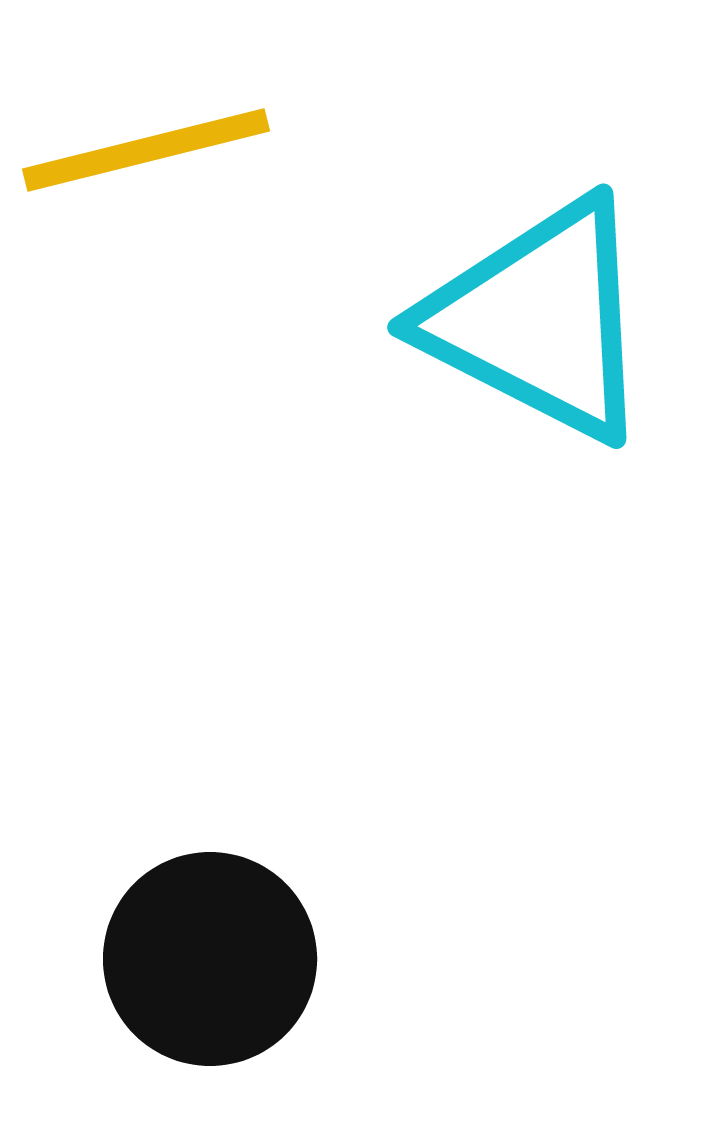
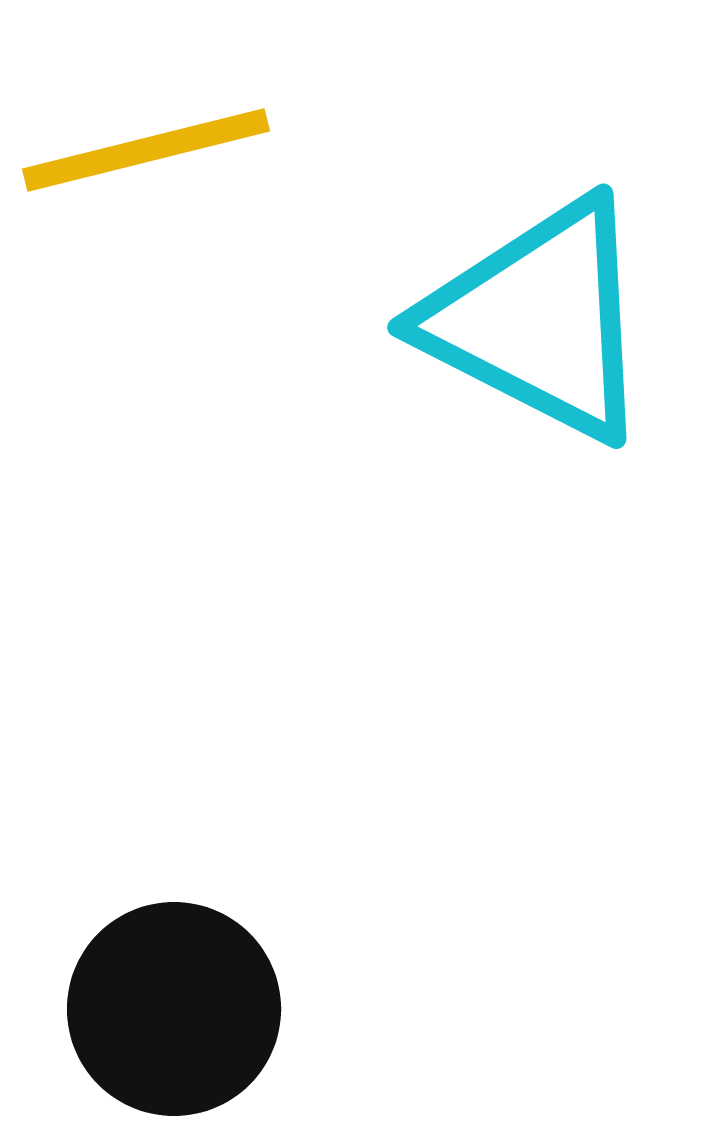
black circle: moved 36 px left, 50 px down
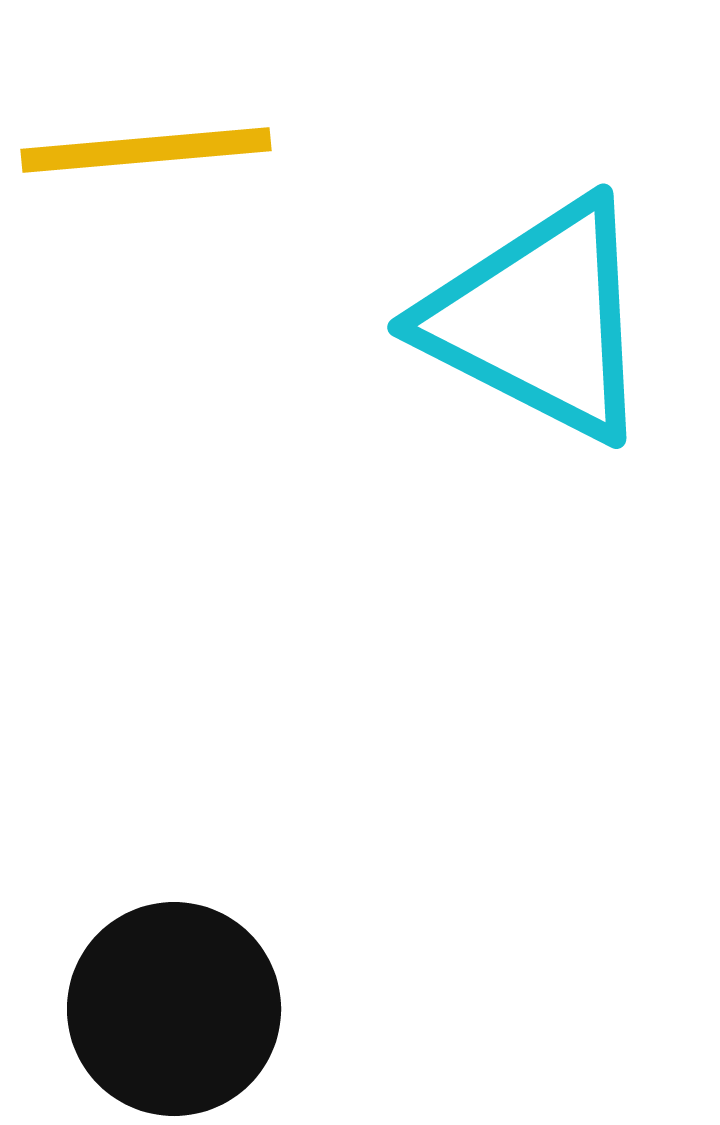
yellow line: rotated 9 degrees clockwise
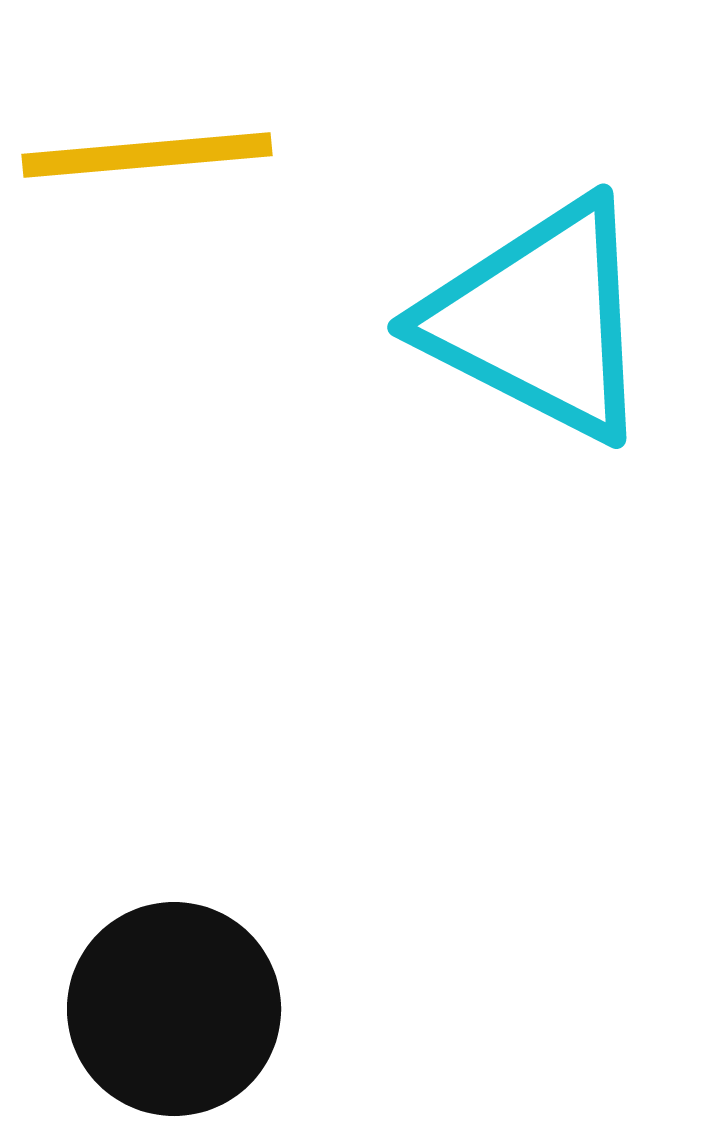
yellow line: moved 1 px right, 5 px down
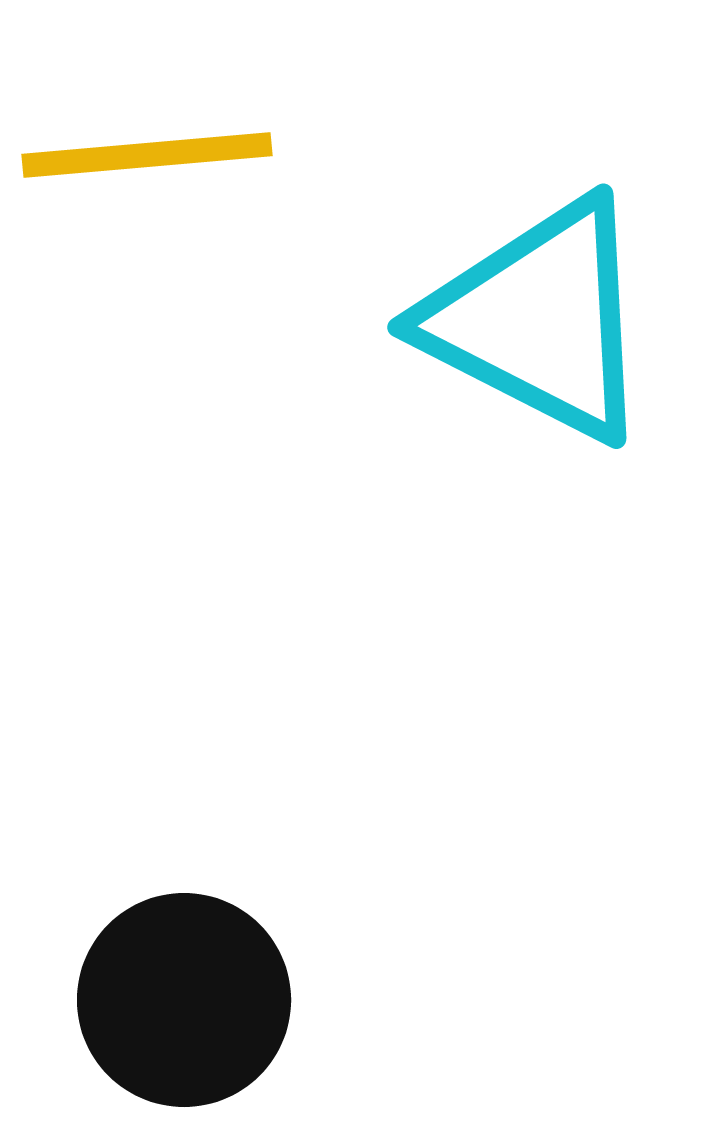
black circle: moved 10 px right, 9 px up
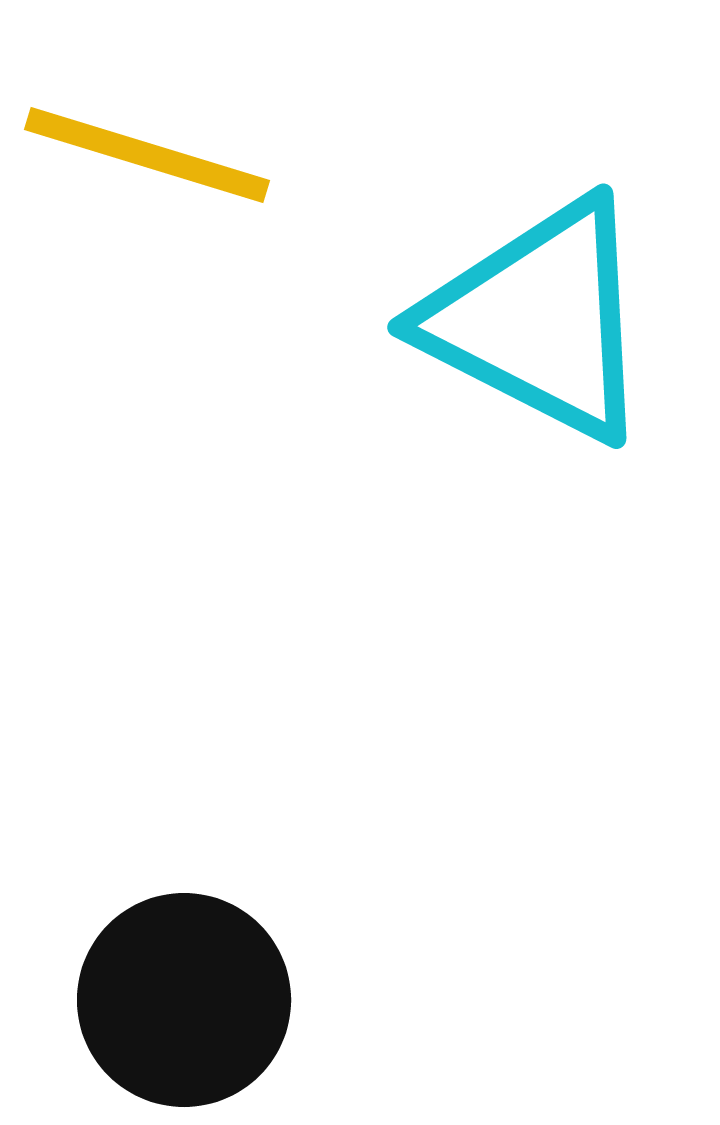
yellow line: rotated 22 degrees clockwise
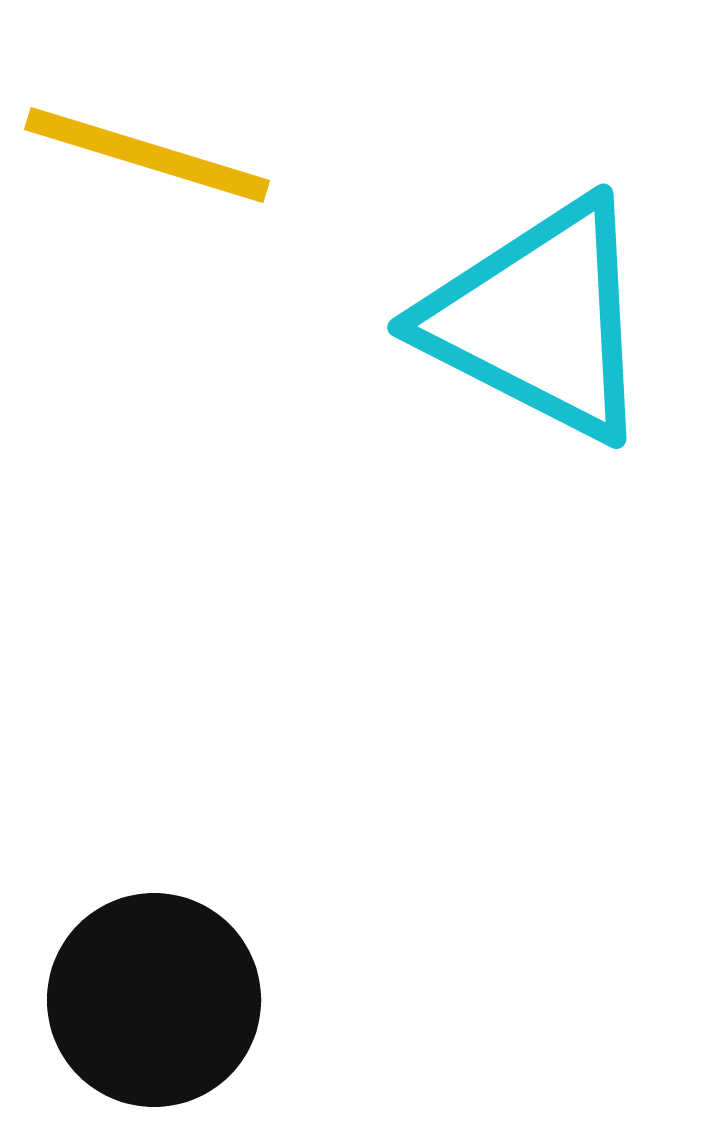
black circle: moved 30 px left
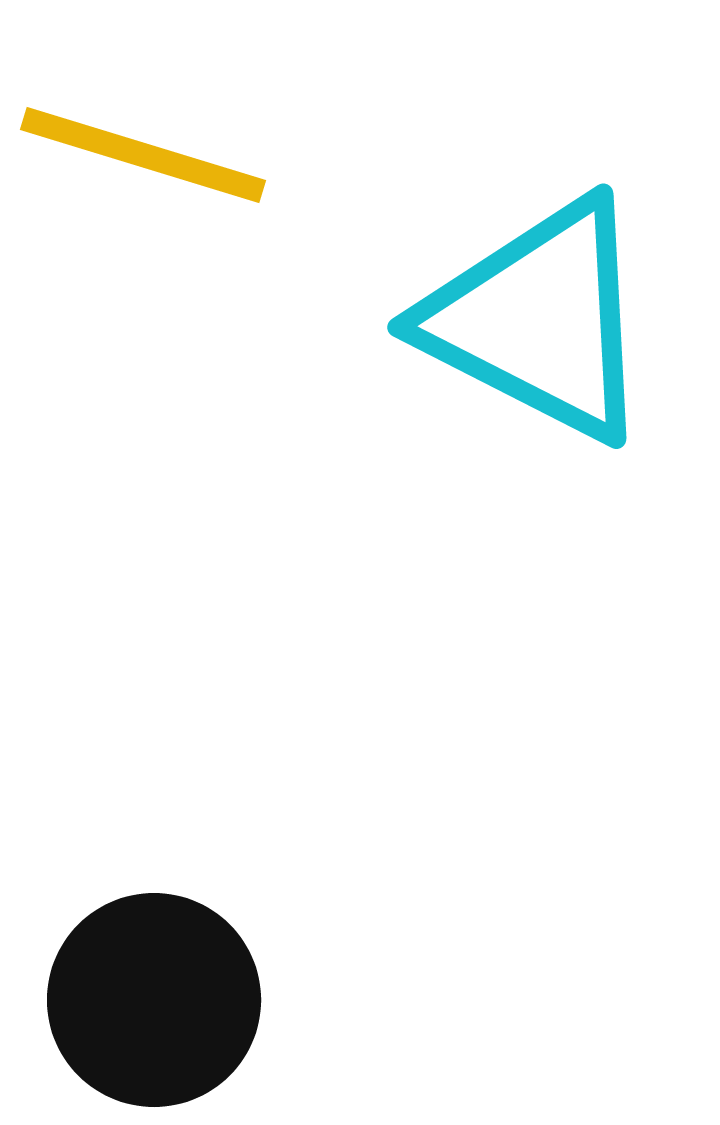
yellow line: moved 4 px left
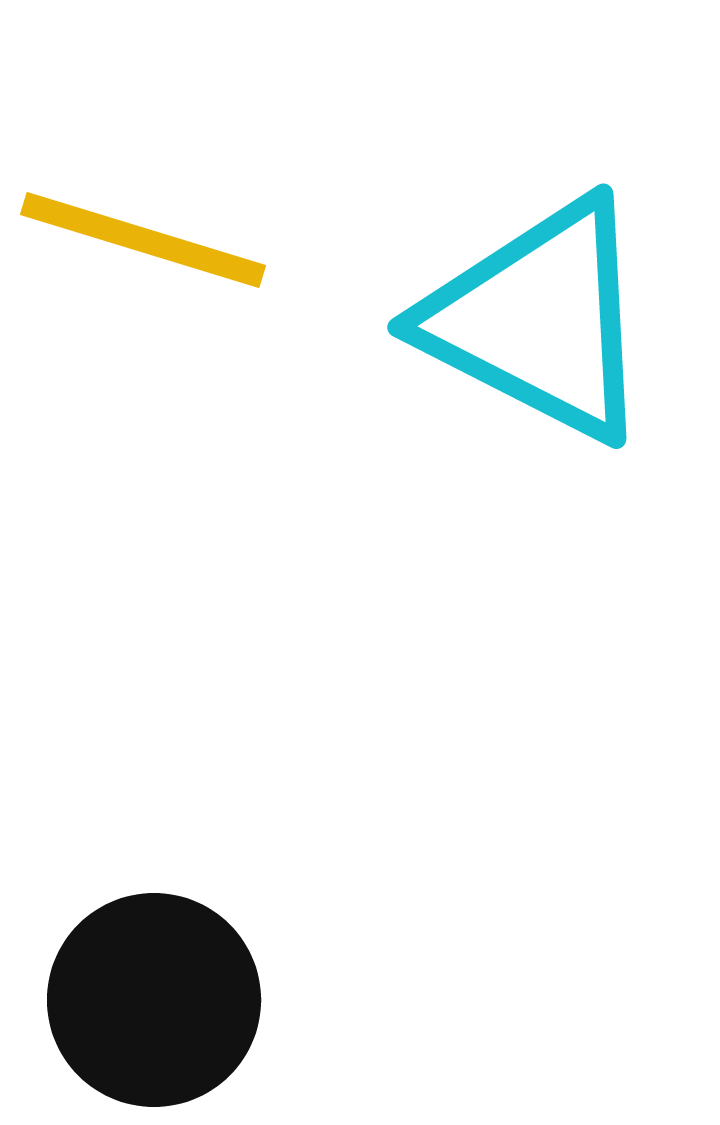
yellow line: moved 85 px down
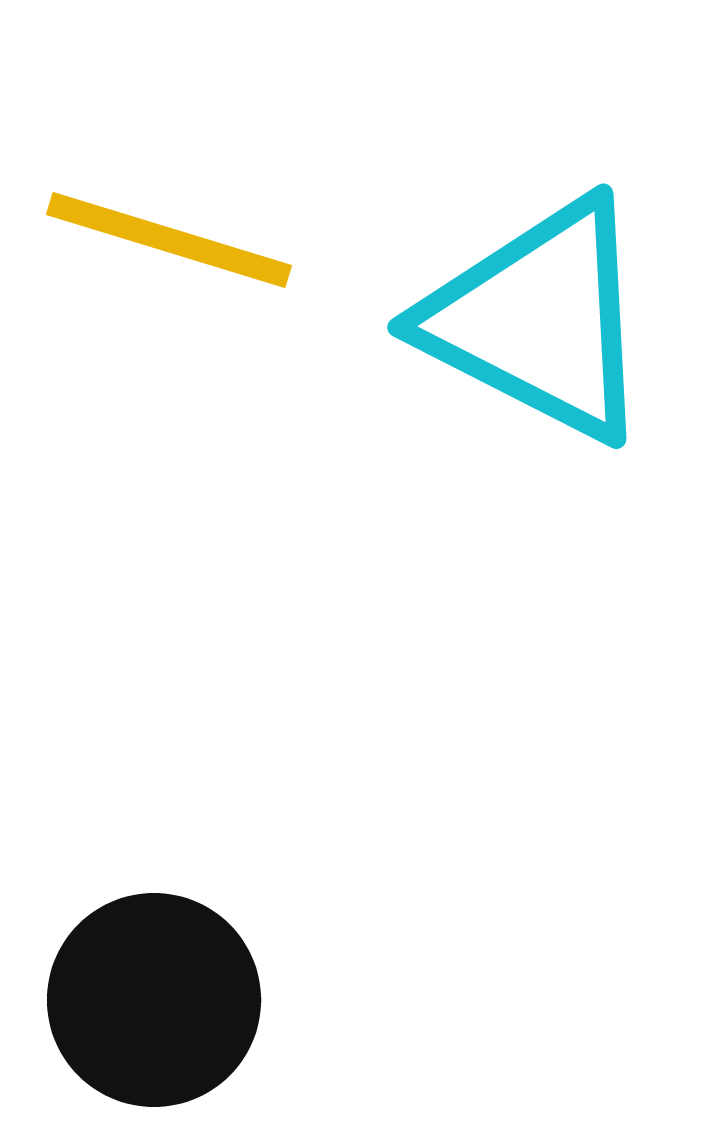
yellow line: moved 26 px right
